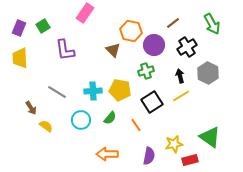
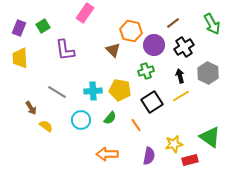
black cross: moved 3 px left
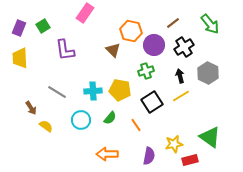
green arrow: moved 2 px left; rotated 10 degrees counterclockwise
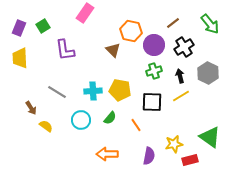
green cross: moved 8 px right
black square: rotated 35 degrees clockwise
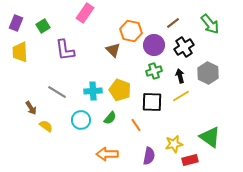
purple rectangle: moved 3 px left, 5 px up
yellow trapezoid: moved 6 px up
yellow pentagon: rotated 10 degrees clockwise
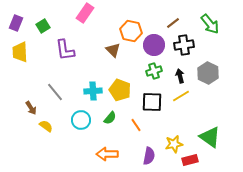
black cross: moved 2 px up; rotated 24 degrees clockwise
gray line: moved 2 px left; rotated 18 degrees clockwise
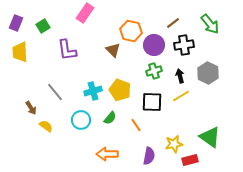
purple L-shape: moved 2 px right
cyan cross: rotated 12 degrees counterclockwise
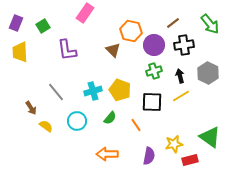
gray line: moved 1 px right
cyan circle: moved 4 px left, 1 px down
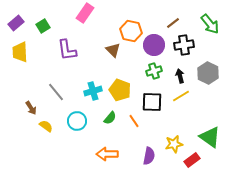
purple rectangle: rotated 28 degrees clockwise
orange line: moved 2 px left, 4 px up
red rectangle: moved 2 px right; rotated 21 degrees counterclockwise
